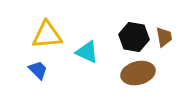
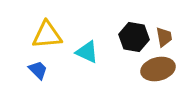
brown ellipse: moved 20 px right, 4 px up
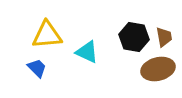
blue trapezoid: moved 1 px left, 2 px up
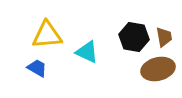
blue trapezoid: rotated 15 degrees counterclockwise
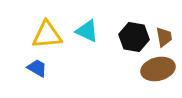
cyan triangle: moved 21 px up
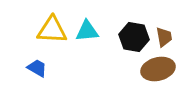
cyan triangle: rotated 30 degrees counterclockwise
yellow triangle: moved 5 px right, 5 px up; rotated 8 degrees clockwise
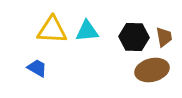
black hexagon: rotated 8 degrees counterclockwise
brown ellipse: moved 6 px left, 1 px down
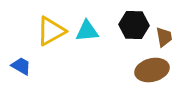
yellow triangle: moved 1 px left, 1 px down; rotated 32 degrees counterclockwise
black hexagon: moved 12 px up
blue trapezoid: moved 16 px left, 2 px up
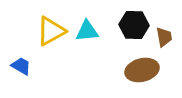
brown ellipse: moved 10 px left
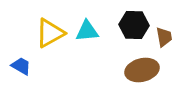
yellow triangle: moved 1 px left, 2 px down
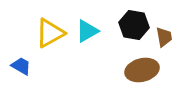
black hexagon: rotated 8 degrees clockwise
cyan triangle: rotated 25 degrees counterclockwise
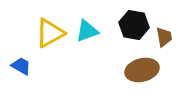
cyan triangle: rotated 10 degrees clockwise
